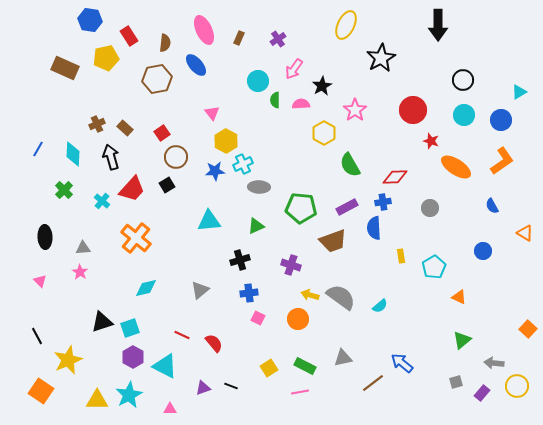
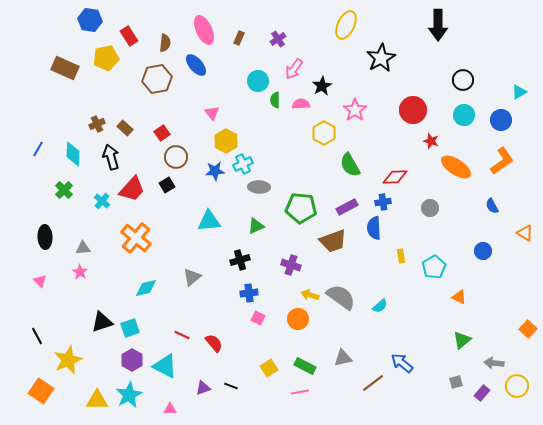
gray triangle at (200, 290): moved 8 px left, 13 px up
purple hexagon at (133, 357): moved 1 px left, 3 px down
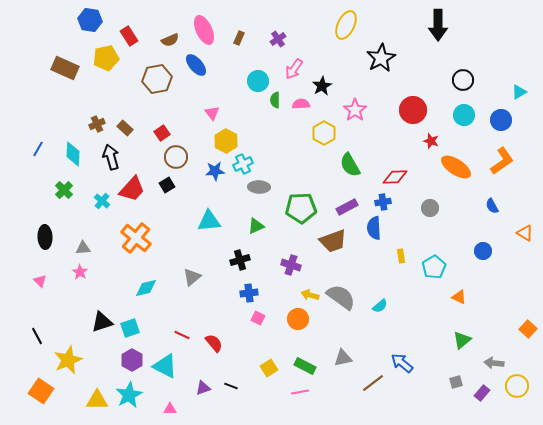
brown semicircle at (165, 43): moved 5 px right, 3 px up; rotated 60 degrees clockwise
green pentagon at (301, 208): rotated 8 degrees counterclockwise
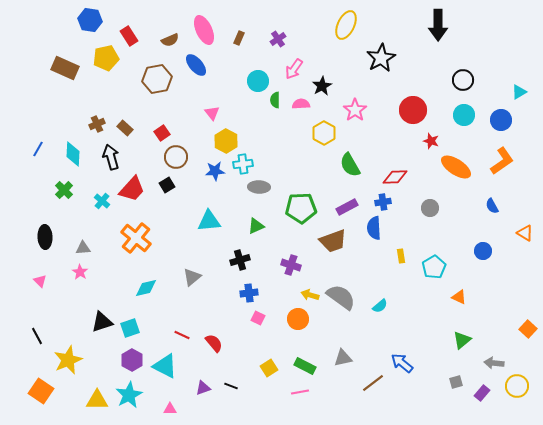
cyan cross at (243, 164): rotated 18 degrees clockwise
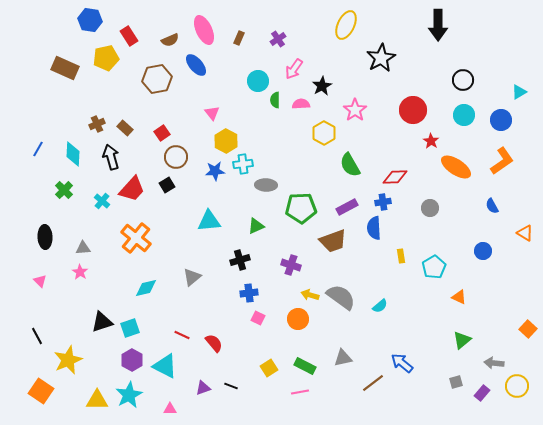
red star at (431, 141): rotated 14 degrees clockwise
gray ellipse at (259, 187): moved 7 px right, 2 px up
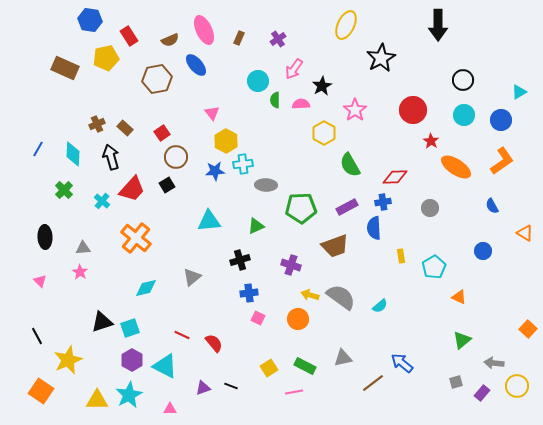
brown trapezoid at (333, 241): moved 2 px right, 5 px down
pink line at (300, 392): moved 6 px left
